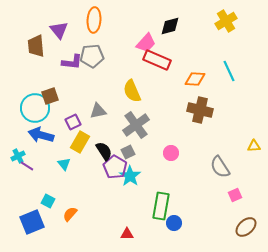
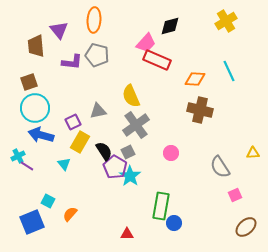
gray pentagon: moved 5 px right, 1 px up; rotated 20 degrees clockwise
yellow semicircle: moved 1 px left, 5 px down
brown square: moved 21 px left, 14 px up
yellow triangle: moved 1 px left, 7 px down
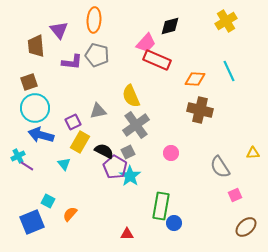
black semicircle: rotated 30 degrees counterclockwise
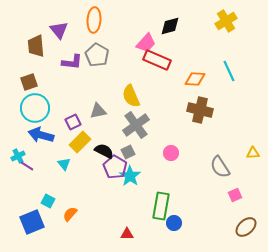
gray pentagon: rotated 15 degrees clockwise
yellow rectangle: rotated 15 degrees clockwise
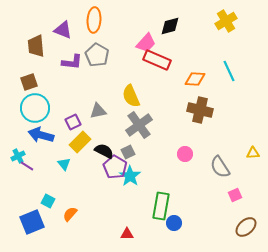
purple triangle: moved 4 px right; rotated 30 degrees counterclockwise
gray cross: moved 3 px right
pink circle: moved 14 px right, 1 px down
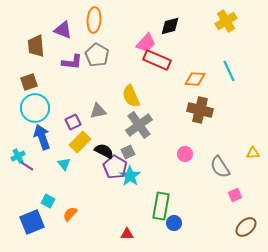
blue arrow: moved 1 px right, 2 px down; rotated 55 degrees clockwise
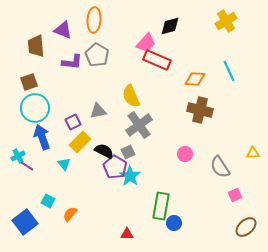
blue square: moved 7 px left; rotated 15 degrees counterclockwise
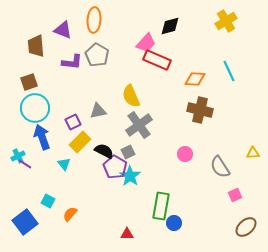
purple line: moved 2 px left, 2 px up
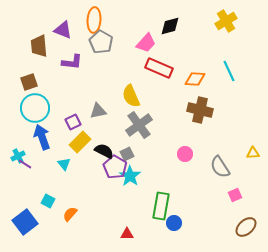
brown trapezoid: moved 3 px right
gray pentagon: moved 4 px right, 13 px up
red rectangle: moved 2 px right, 8 px down
gray square: moved 1 px left, 2 px down
